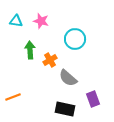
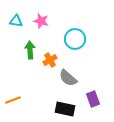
orange line: moved 3 px down
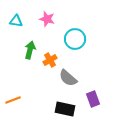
pink star: moved 6 px right, 2 px up
green arrow: rotated 18 degrees clockwise
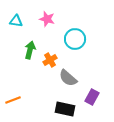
purple rectangle: moved 1 px left, 2 px up; rotated 49 degrees clockwise
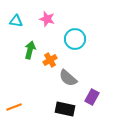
orange line: moved 1 px right, 7 px down
